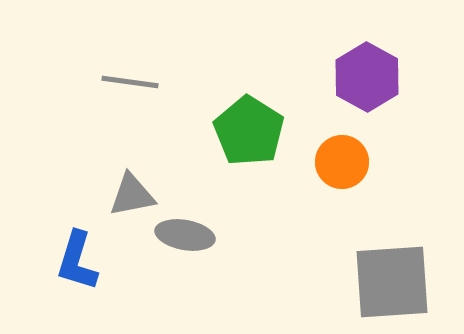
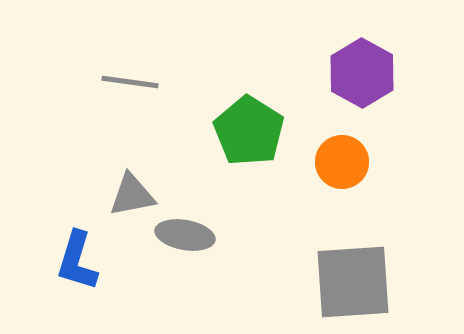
purple hexagon: moved 5 px left, 4 px up
gray square: moved 39 px left
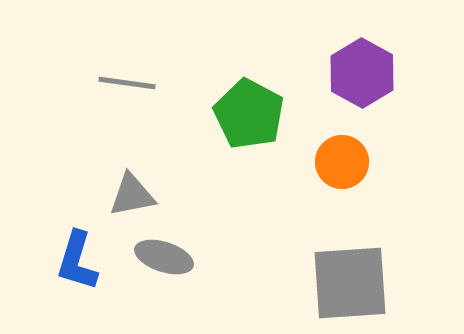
gray line: moved 3 px left, 1 px down
green pentagon: moved 17 px up; rotated 4 degrees counterclockwise
gray ellipse: moved 21 px left, 22 px down; rotated 8 degrees clockwise
gray square: moved 3 px left, 1 px down
